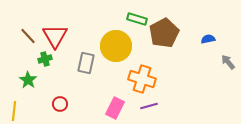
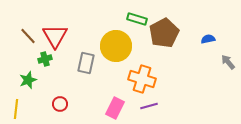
green star: rotated 18 degrees clockwise
yellow line: moved 2 px right, 2 px up
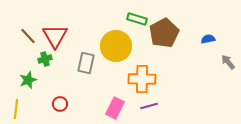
orange cross: rotated 16 degrees counterclockwise
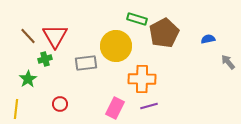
gray rectangle: rotated 70 degrees clockwise
green star: moved 1 px up; rotated 12 degrees counterclockwise
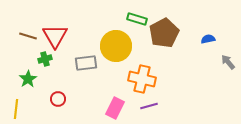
brown line: rotated 30 degrees counterclockwise
orange cross: rotated 12 degrees clockwise
red circle: moved 2 px left, 5 px up
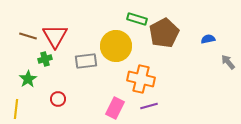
gray rectangle: moved 2 px up
orange cross: moved 1 px left
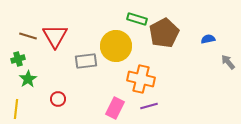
green cross: moved 27 px left
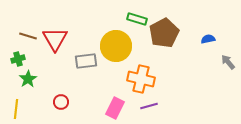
red triangle: moved 3 px down
red circle: moved 3 px right, 3 px down
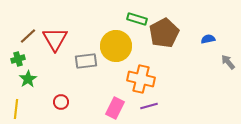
brown line: rotated 60 degrees counterclockwise
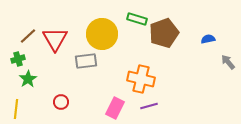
brown pentagon: rotated 8 degrees clockwise
yellow circle: moved 14 px left, 12 px up
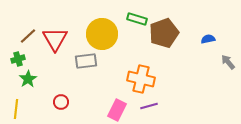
pink rectangle: moved 2 px right, 2 px down
